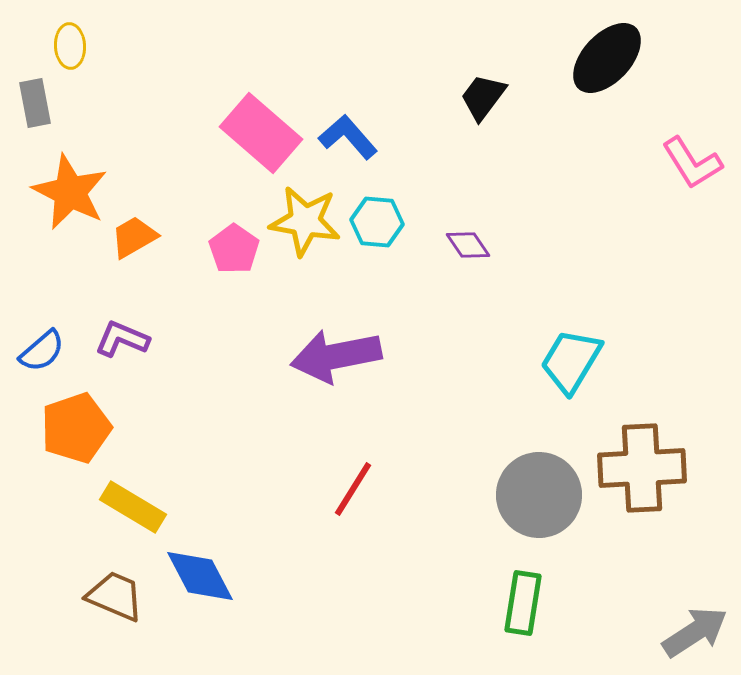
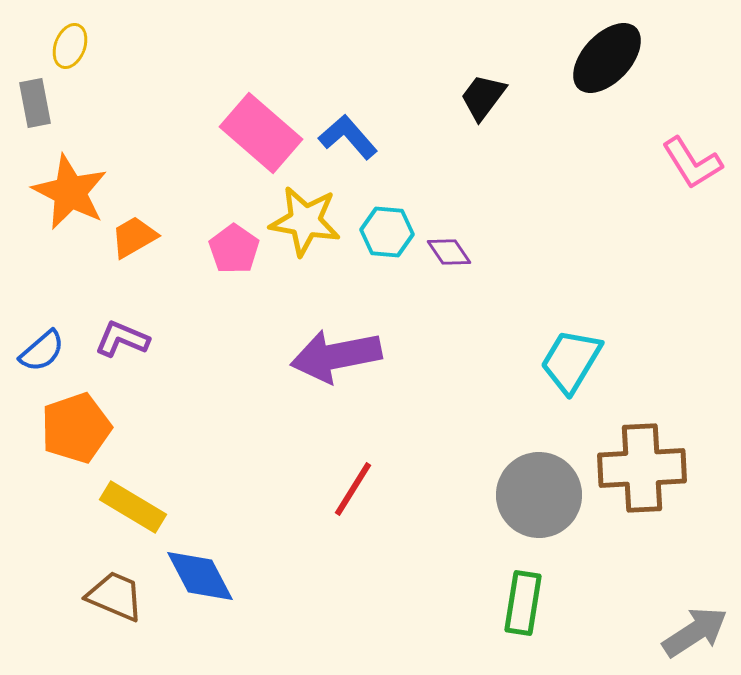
yellow ellipse: rotated 24 degrees clockwise
cyan hexagon: moved 10 px right, 10 px down
purple diamond: moved 19 px left, 7 px down
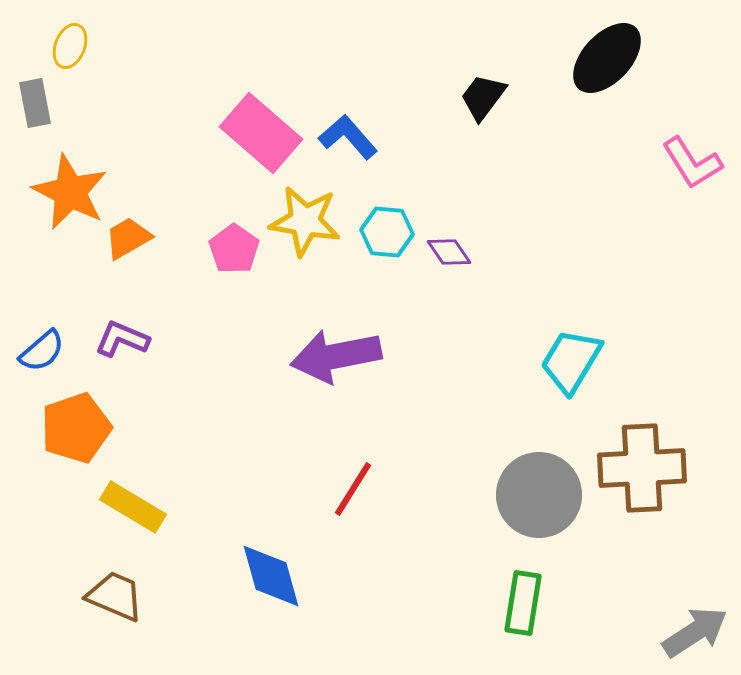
orange trapezoid: moved 6 px left, 1 px down
blue diamond: moved 71 px right; rotated 12 degrees clockwise
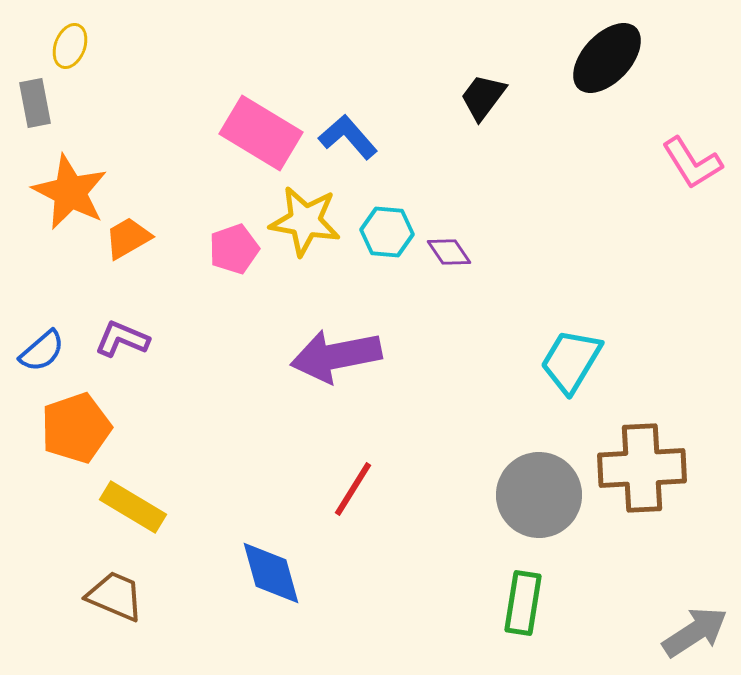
pink rectangle: rotated 10 degrees counterclockwise
pink pentagon: rotated 18 degrees clockwise
blue diamond: moved 3 px up
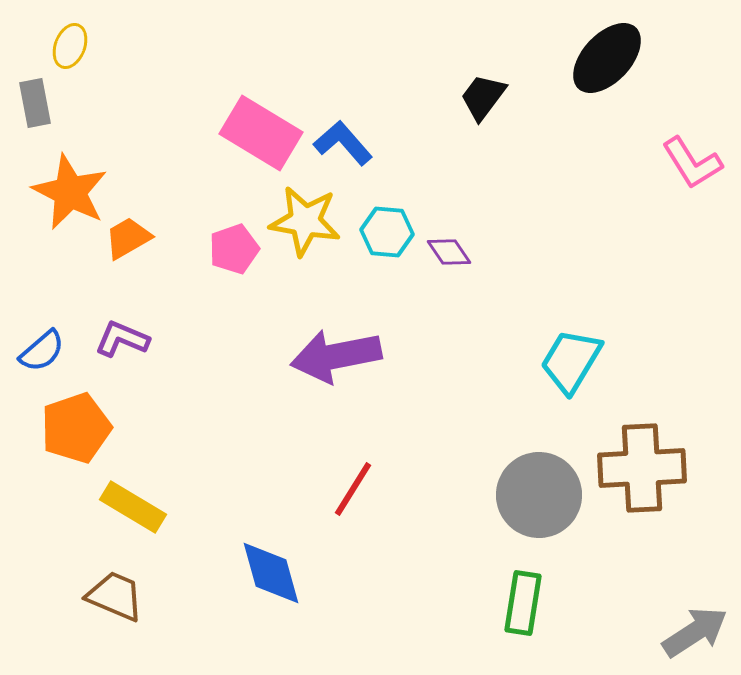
blue L-shape: moved 5 px left, 6 px down
